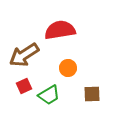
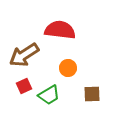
red semicircle: rotated 16 degrees clockwise
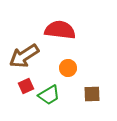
brown arrow: moved 1 px down
red square: moved 2 px right
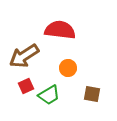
brown square: rotated 12 degrees clockwise
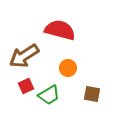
red semicircle: rotated 8 degrees clockwise
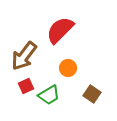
red semicircle: rotated 60 degrees counterclockwise
brown arrow: rotated 20 degrees counterclockwise
brown square: rotated 24 degrees clockwise
